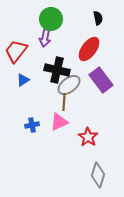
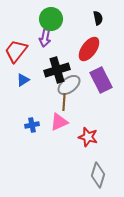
black cross: rotated 30 degrees counterclockwise
purple rectangle: rotated 10 degrees clockwise
red star: rotated 18 degrees counterclockwise
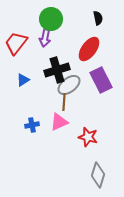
red trapezoid: moved 8 px up
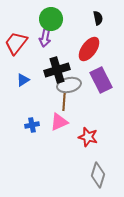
gray ellipse: rotated 25 degrees clockwise
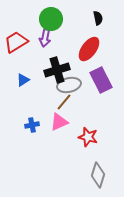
red trapezoid: moved 1 px up; rotated 20 degrees clockwise
brown line: rotated 36 degrees clockwise
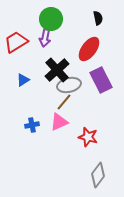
black cross: rotated 25 degrees counterclockwise
gray diamond: rotated 20 degrees clockwise
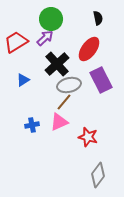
purple arrow: rotated 144 degrees counterclockwise
black cross: moved 6 px up
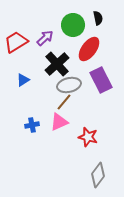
green circle: moved 22 px right, 6 px down
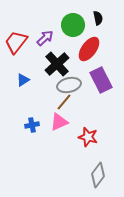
red trapezoid: rotated 20 degrees counterclockwise
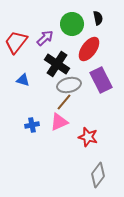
green circle: moved 1 px left, 1 px up
black cross: rotated 15 degrees counterclockwise
blue triangle: rotated 48 degrees clockwise
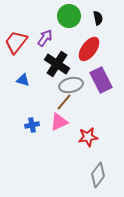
green circle: moved 3 px left, 8 px up
purple arrow: rotated 12 degrees counterclockwise
gray ellipse: moved 2 px right
red star: rotated 24 degrees counterclockwise
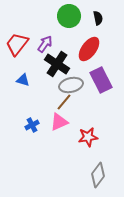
purple arrow: moved 6 px down
red trapezoid: moved 1 px right, 2 px down
blue cross: rotated 16 degrees counterclockwise
